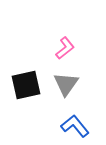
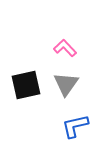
pink L-shape: rotated 95 degrees counterclockwise
blue L-shape: rotated 64 degrees counterclockwise
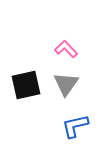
pink L-shape: moved 1 px right, 1 px down
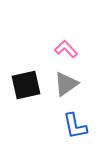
gray triangle: rotated 20 degrees clockwise
blue L-shape: rotated 88 degrees counterclockwise
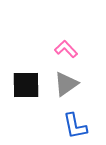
black square: rotated 12 degrees clockwise
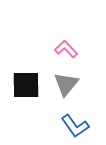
gray triangle: rotated 16 degrees counterclockwise
blue L-shape: rotated 24 degrees counterclockwise
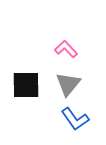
gray triangle: moved 2 px right
blue L-shape: moved 7 px up
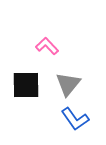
pink L-shape: moved 19 px left, 3 px up
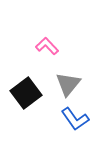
black square: moved 8 px down; rotated 36 degrees counterclockwise
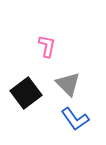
pink L-shape: rotated 55 degrees clockwise
gray triangle: rotated 24 degrees counterclockwise
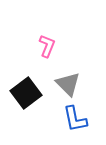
pink L-shape: rotated 10 degrees clockwise
blue L-shape: rotated 24 degrees clockwise
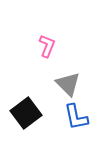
black square: moved 20 px down
blue L-shape: moved 1 px right, 2 px up
